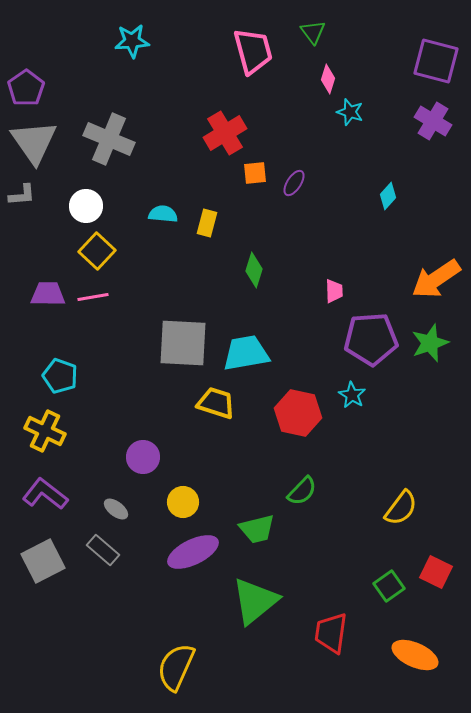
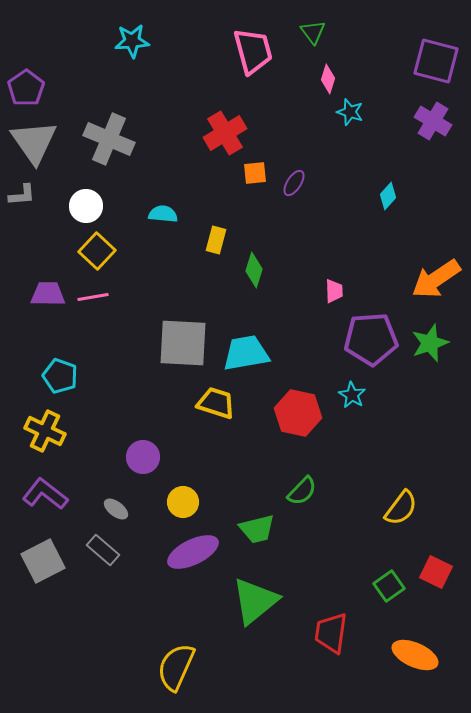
yellow rectangle at (207, 223): moved 9 px right, 17 px down
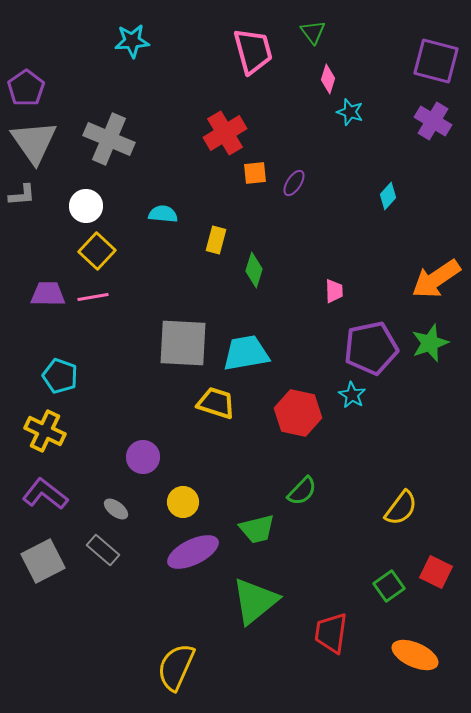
purple pentagon at (371, 339): moved 9 px down; rotated 8 degrees counterclockwise
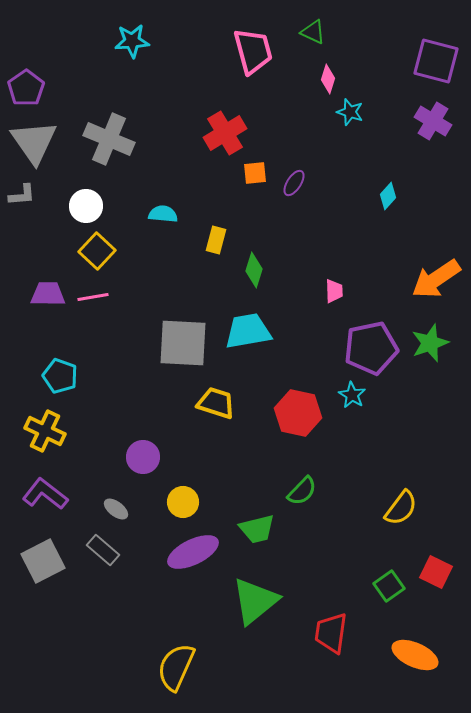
green triangle at (313, 32): rotated 28 degrees counterclockwise
cyan trapezoid at (246, 353): moved 2 px right, 22 px up
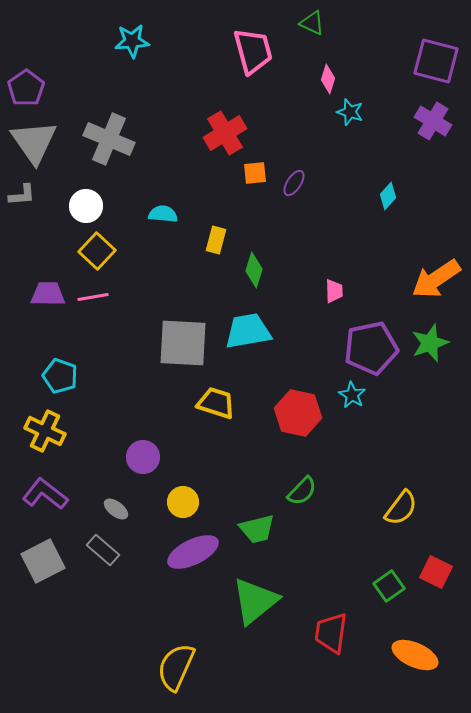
green triangle at (313, 32): moved 1 px left, 9 px up
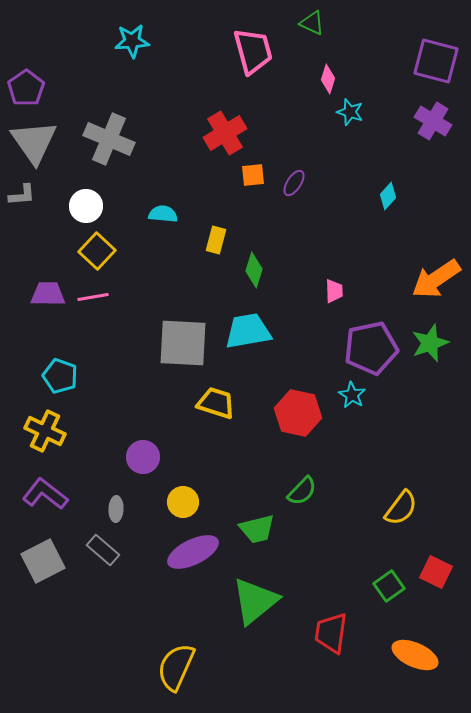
orange square at (255, 173): moved 2 px left, 2 px down
gray ellipse at (116, 509): rotated 55 degrees clockwise
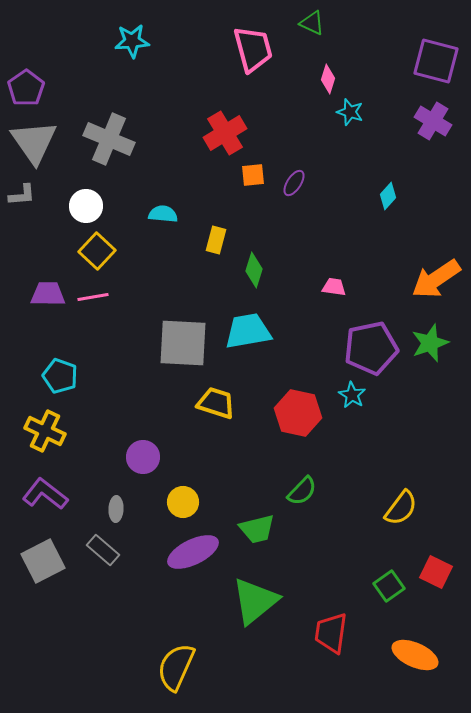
pink trapezoid at (253, 51): moved 2 px up
pink trapezoid at (334, 291): moved 4 px up; rotated 80 degrees counterclockwise
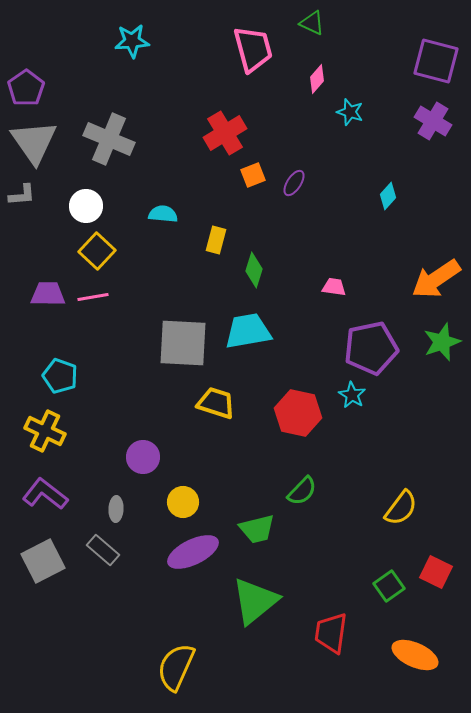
pink diamond at (328, 79): moved 11 px left; rotated 24 degrees clockwise
orange square at (253, 175): rotated 15 degrees counterclockwise
green star at (430, 343): moved 12 px right, 1 px up
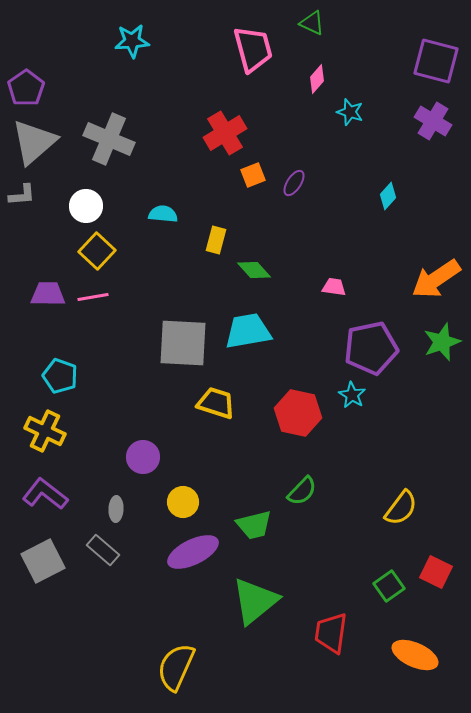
gray triangle at (34, 142): rotated 24 degrees clockwise
green diamond at (254, 270): rotated 60 degrees counterclockwise
green trapezoid at (257, 529): moved 3 px left, 4 px up
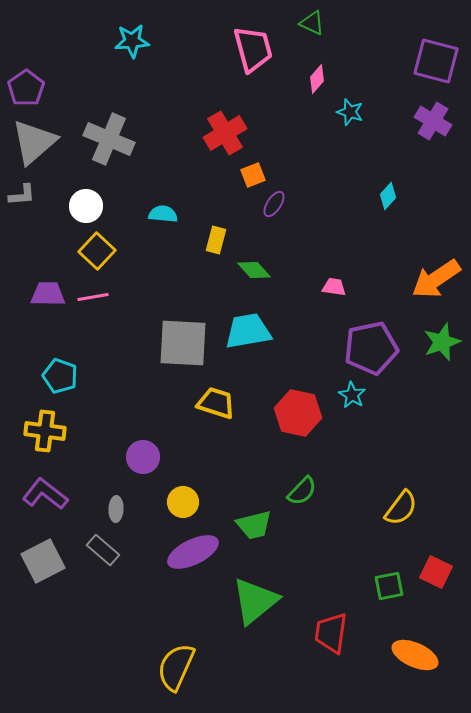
purple ellipse at (294, 183): moved 20 px left, 21 px down
yellow cross at (45, 431): rotated 18 degrees counterclockwise
green square at (389, 586): rotated 24 degrees clockwise
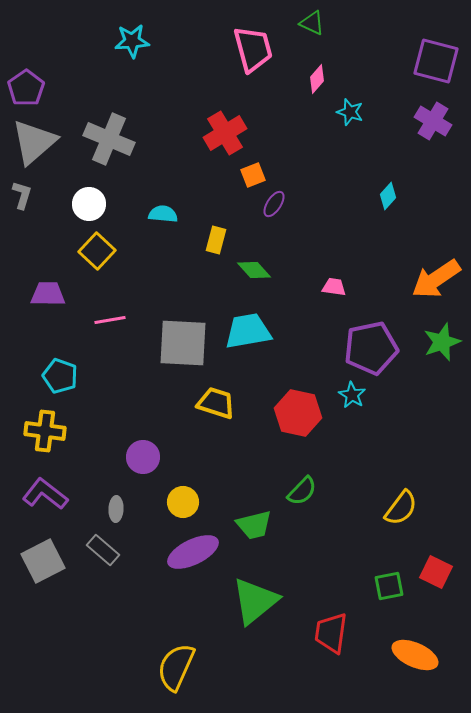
gray L-shape at (22, 195): rotated 68 degrees counterclockwise
white circle at (86, 206): moved 3 px right, 2 px up
pink line at (93, 297): moved 17 px right, 23 px down
